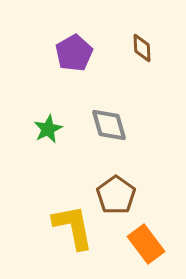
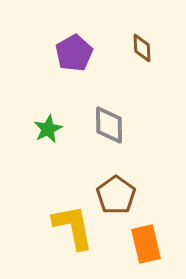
gray diamond: rotated 15 degrees clockwise
orange rectangle: rotated 24 degrees clockwise
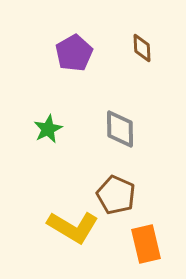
gray diamond: moved 11 px right, 4 px down
brown pentagon: rotated 12 degrees counterclockwise
yellow L-shape: rotated 132 degrees clockwise
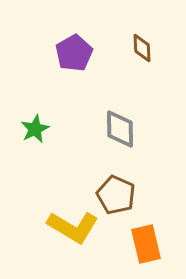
green star: moved 13 px left
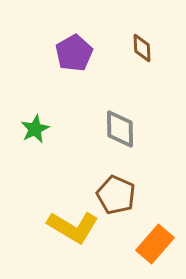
orange rectangle: moved 9 px right; rotated 54 degrees clockwise
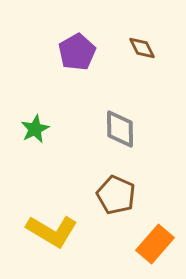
brown diamond: rotated 24 degrees counterclockwise
purple pentagon: moved 3 px right, 1 px up
yellow L-shape: moved 21 px left, 4 px down
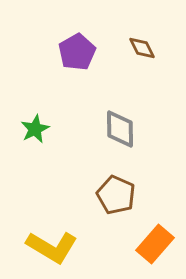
yellow L-shape: moved 16 px down
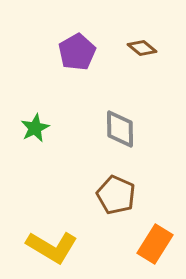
brown diamond: rotated 24 degrees counterclockwise
green star: moved 1 px up
orange rectangle: rotated 9 degrees counterclockwise
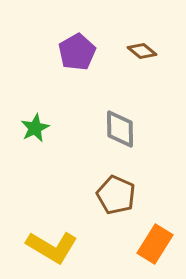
brown diamond: moved 3 px down
